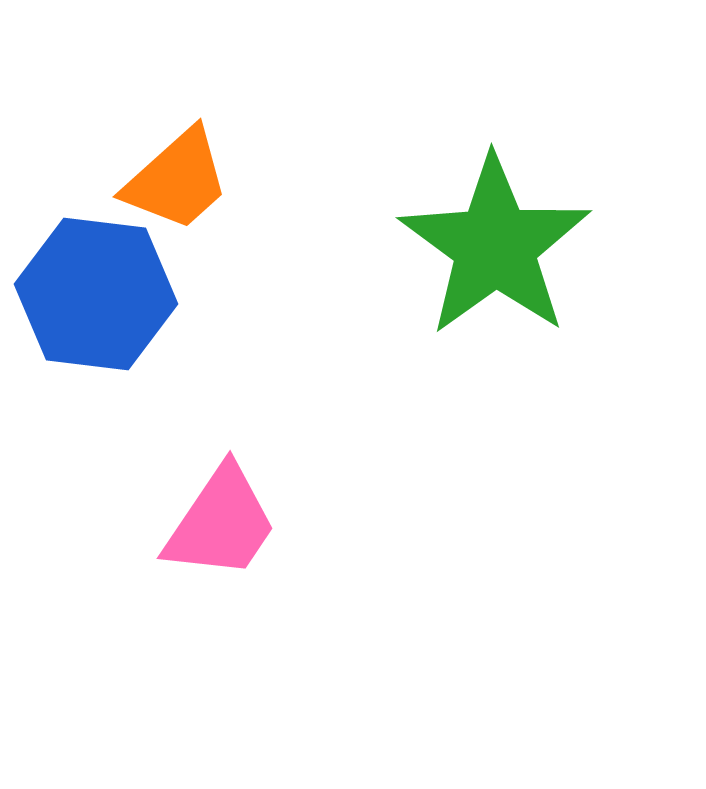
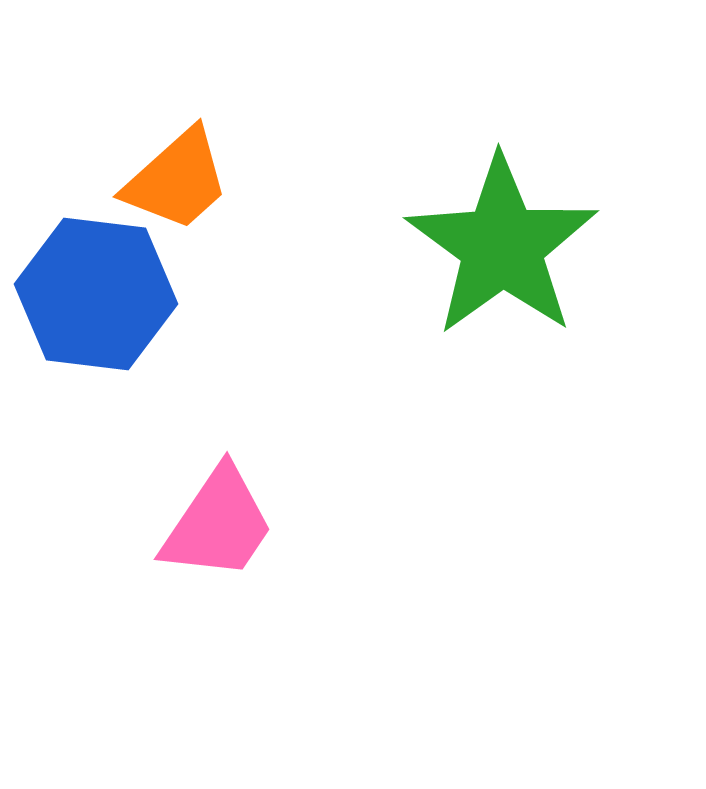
green star: moved 7 px right
pink trapezoid: moved 3 px left, 1 px down
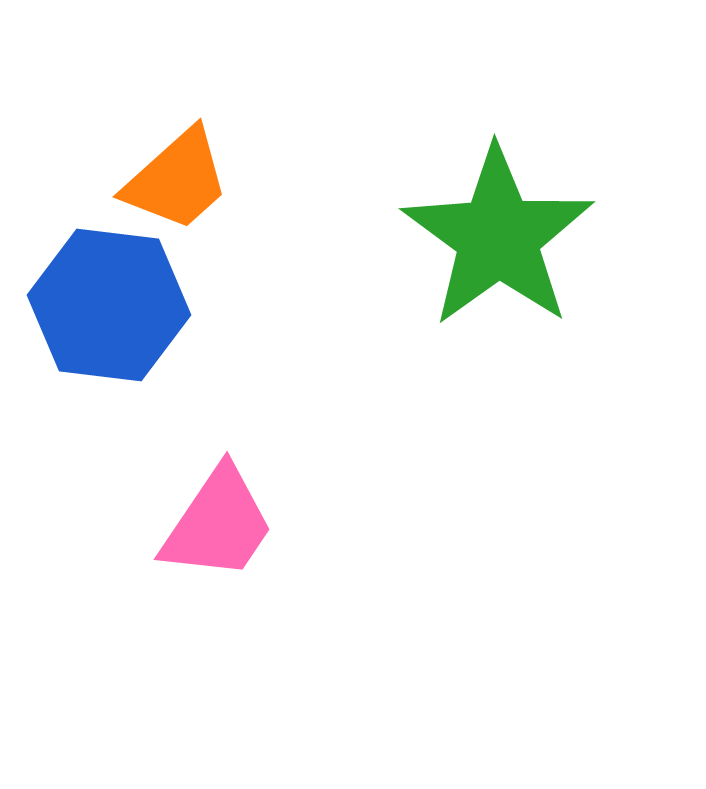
green star: moved 4 px left, 9 px up
blue hexagon: moved 13 px right, 11 px down
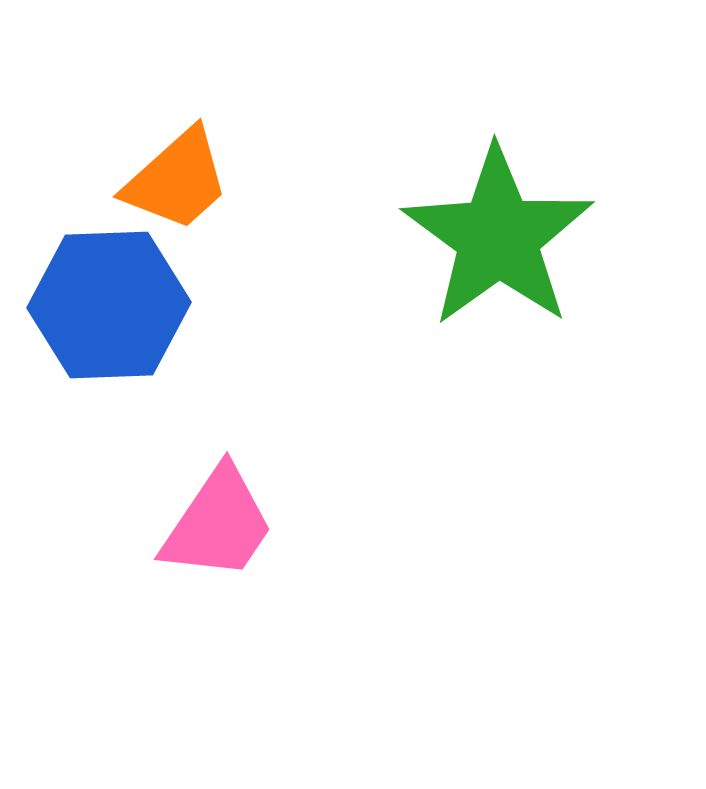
blue hexagon: rotated 9 degrees counterclockwise
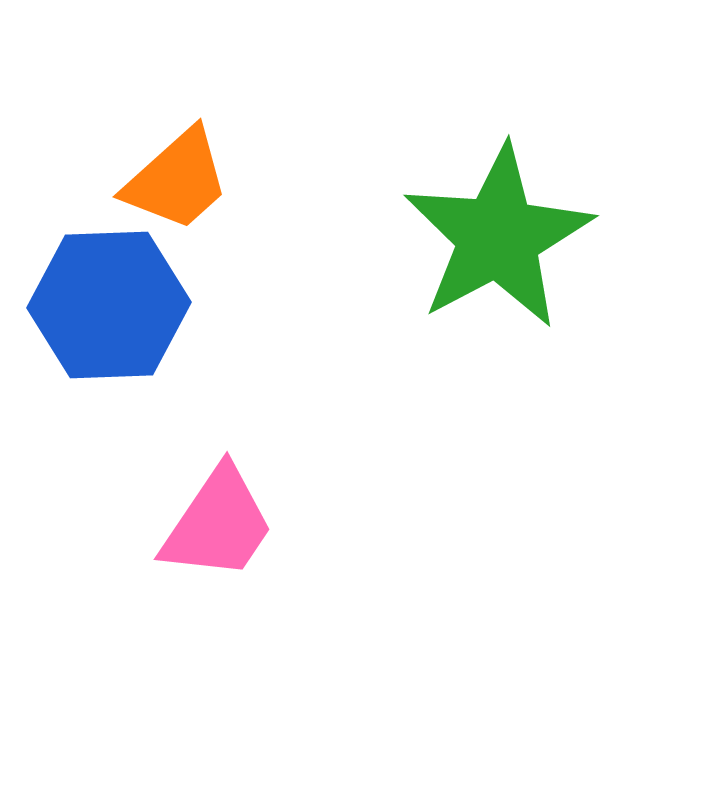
green star: rotated 8 degrees clockwise
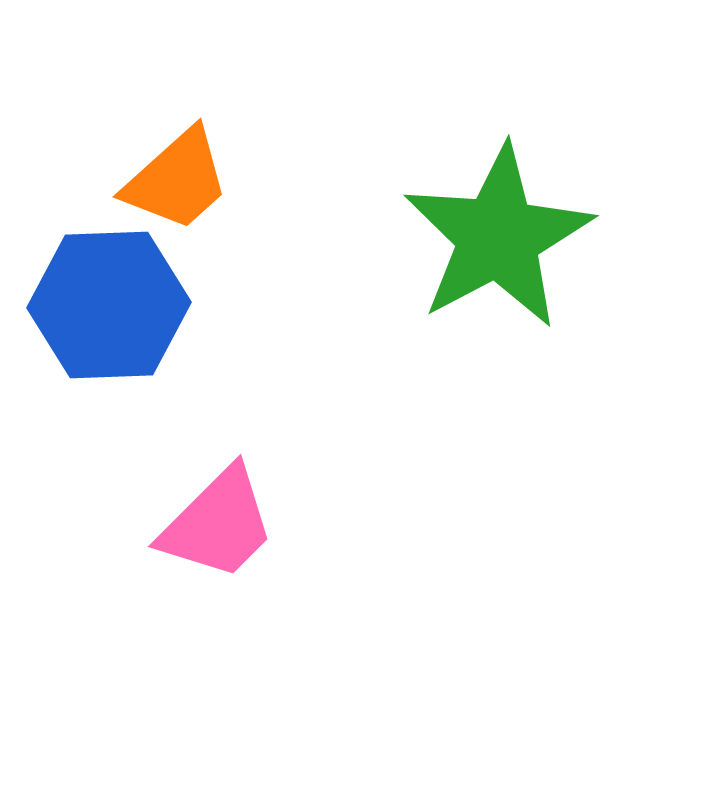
pink trapezoid: rotated 11 degrees clockwise
